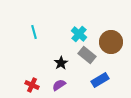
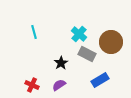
gray rectangle: moved 1 px up; rotated 12 degrees counterclockwise
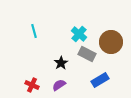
cyan line: moved 1 px up
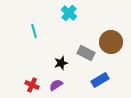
cyan cross: moved 10 px left, 21 px up
gray rectangle: moved 1 px left, 1 px up
black star: rotated 16 degrees clockwise
purple semicircle: moved 3 px left
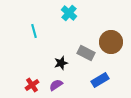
red cross: rotated 32 degrees clockwise
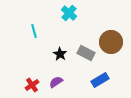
black star: moved 1 px left, 9 px up; rotated 24 degrees counterclockwise
purple semicircle: moved 3 px up
